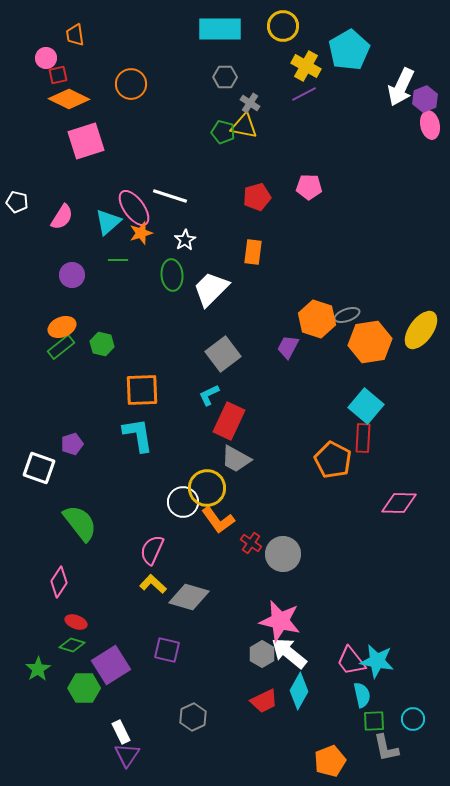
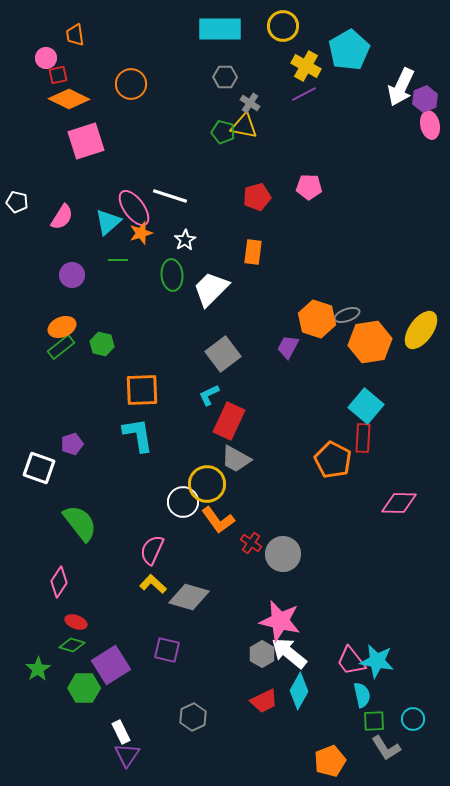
yellow circle at (207, 488): moved 4 px up
gray L-shape at (386, 748): rotated 20 degrees counterclockwise
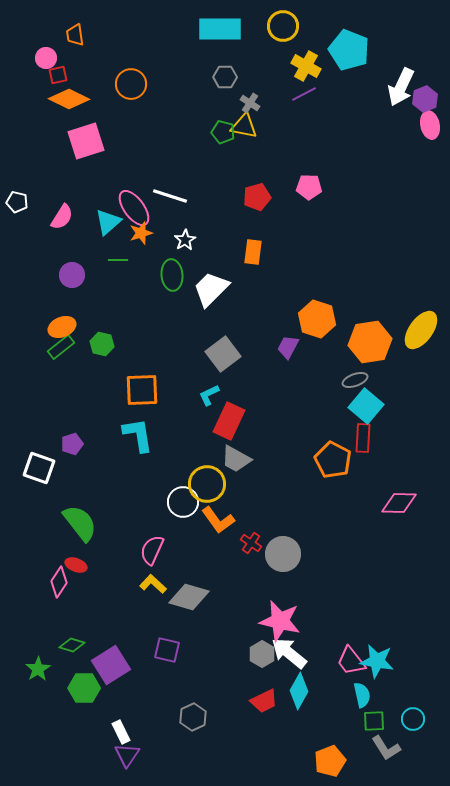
cyan pentagon at (349, 50): rotated 21 degrees counterclockwise
gray ellipse at (347, 315): moved 8 px right, 65 px down
red ellipse at (76, 622): moved 57 px up
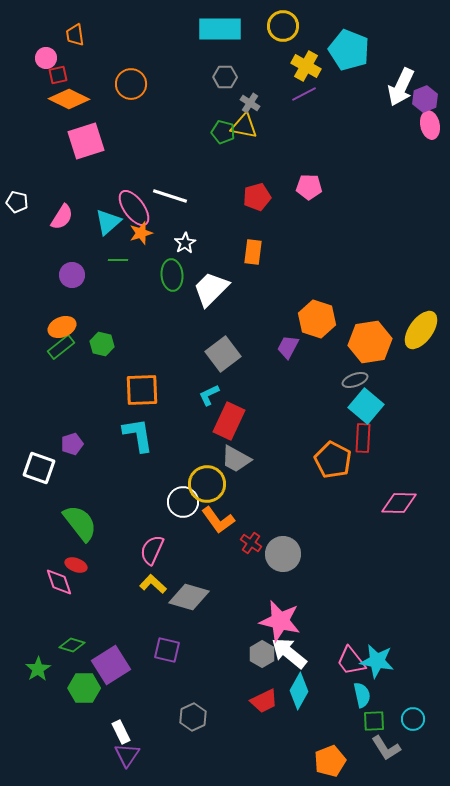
white star at (185, 240): moved 3 px down
pink diamond at (59, 582): rotated 52 degrees counterclockwise
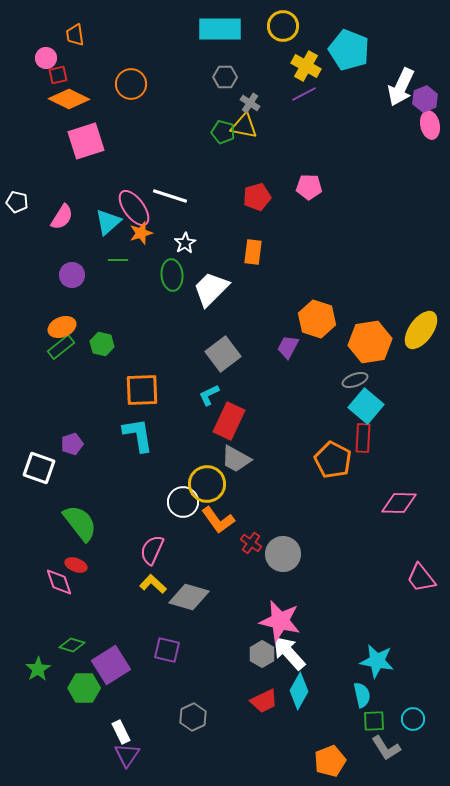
white arrow at (289, 653): rotated 9 degrees clockwise
pink trapezoid at (351, 661): moved 70 px right, 83 px up
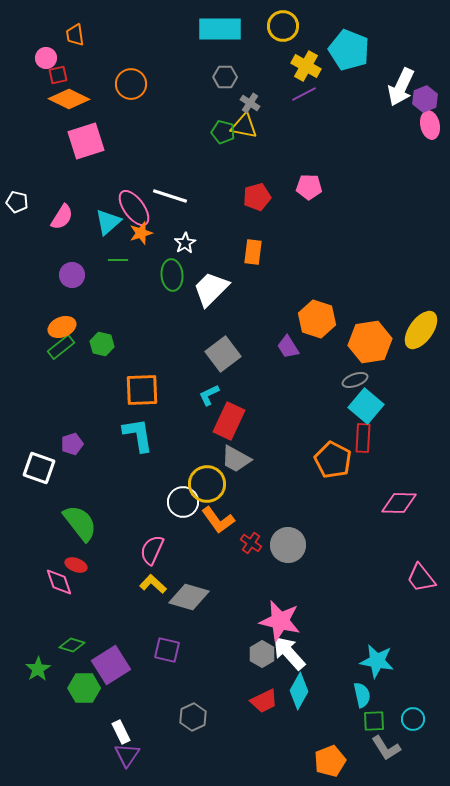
purple trapezoid at (288, 347): rotated 60 degrees counterclockwise
gray circle at (283, 554): moved 5 px right, 9 px up
